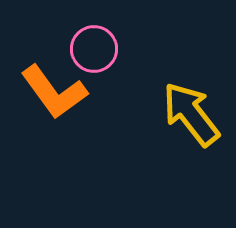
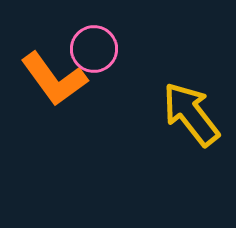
orange L-shape: moved 13 px up
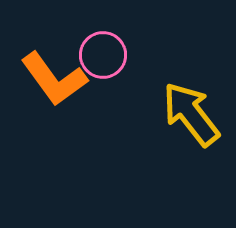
pink circle: moved 9 px right, 6 px down
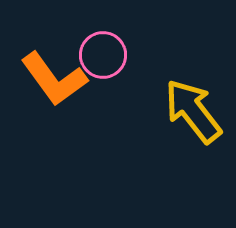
yellow arrow: moved 2 px right, 3 px up
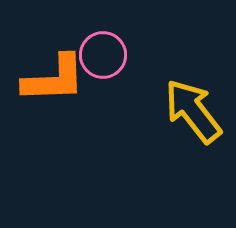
orange L-shape: rotated 56 degrees counterclockwise
